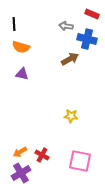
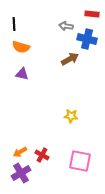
red rectangle: rotated 16 degrees counterclockwise
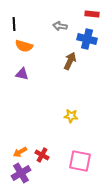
gray arrow: moved 6 px left
orange semicircle: moved 3 px right, 1 px up
brown arrow: moved 2 px down; rotated 36 degrees counterclockwise
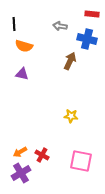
pink square: moved 1 px right
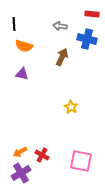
brown arrow: moved 8 px left, 4 px up
yellow star: moved 9 px up; rotated 24 degrees clockwise
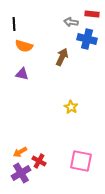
gray arrow: moved 11 px right, 4 px up
red cross: moved 3 px left, 6 px down
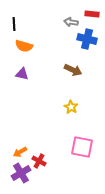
brown arrow: moved 11 px right, 13 px down; rotated 90 degrees clockwise
pink square: moved 1 px right, 14 px up
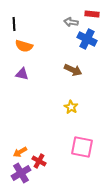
blue cross: rotated 12 degrees clockwise
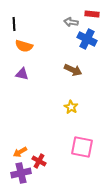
purple cross: rotated 18 degrees clockwise
